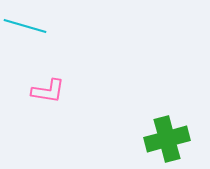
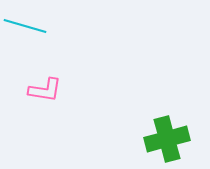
pink L-shape: moved 3 px left, 1 px up
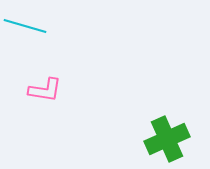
green cross: rotated 9 degrees counterclockwise
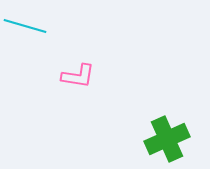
pink L-shape: moved 33 px right, 14 px up
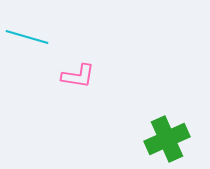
cyan line: moved 2 px right, 11 px down
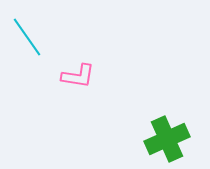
cyan line: rotated 39 degrees clockwise
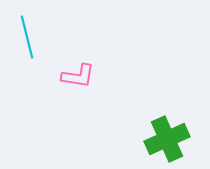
cyan line: rotated 21 degrees clockwise
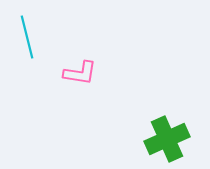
pink L-shape: moved 2 px right, 3 px up
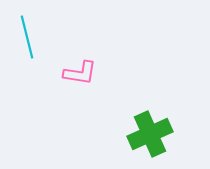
green cross: moved 17 px left, 5 px up
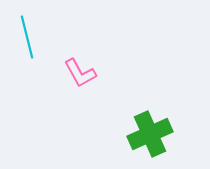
pink L-shape: rotated 52 degrees clockwise
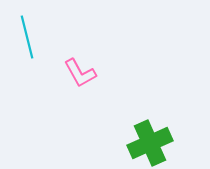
green cross: moved 9 px down
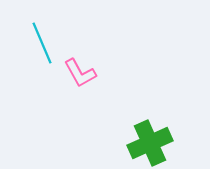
cyan line: moved 15 px right, 6 px down; rotated 9 degrees counterclockwise
